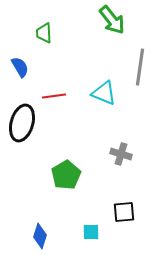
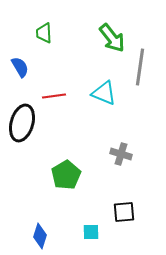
green arrow: moved 18 px down
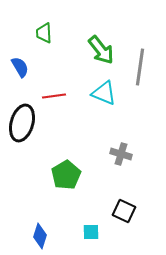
green arrow: moved 11 px left, 12 px down
black square: moved 1 px up; rotated 30 degrees clockwise
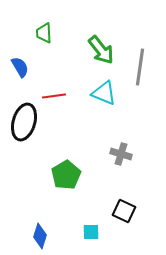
black ellipse: moved 2 px right, 1 px up
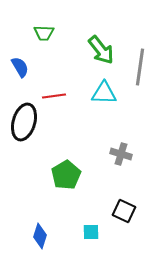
green trapezoid: rotated 85 degrees counterclockwise
cyan triangle: rotated 20 degrees counterclockwise
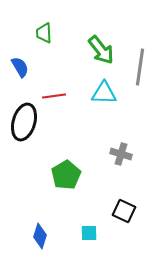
green trapezoid: rotated 85 degrees clockwise
cyan square: moved 2 px left, 1 px down
